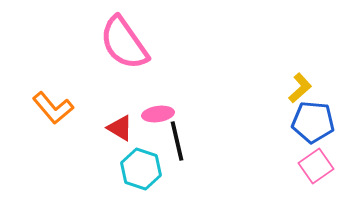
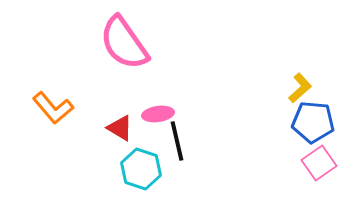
pink square: moved 3 px right, 3 px up
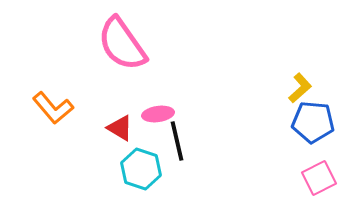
pink semicircle: moved 2 px left, 1 px down
pink square: moved 15 px down; rotated 8 degrees clockwise
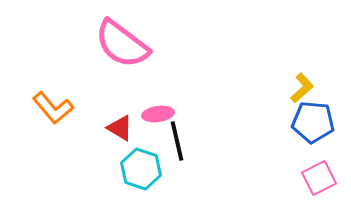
pink semicircle: rotated 18 degrees counterclockwise
yellow L-shape: moved 2 px right
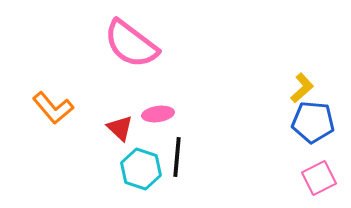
pink semicircle: moved 9 px right
red triangle: rotated 12 degrees clockwise
black line: moved 16 px down; rotated 18 degrees clockwise
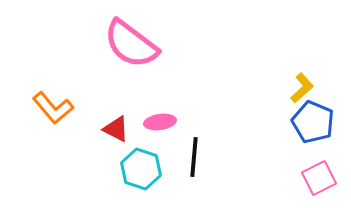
pink ellipse: moved 2 px right, 8 px down
blue pentagon: rotated 18 degrees clockwise
red triangle: moved 4 px left, 1 px down; rotated 16 degrees counterclockwise
black line: moved 17 px right
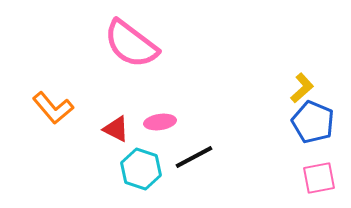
black line: rotated 57 degrees clockwise
pink square: rotated 16 degrees clockwise
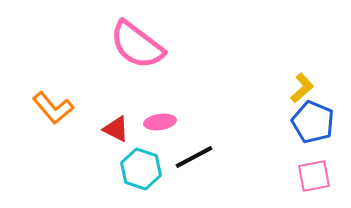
pink semicircle: moved 6 px right, 1 px down
pink square: moved 5 px left, 2 px up
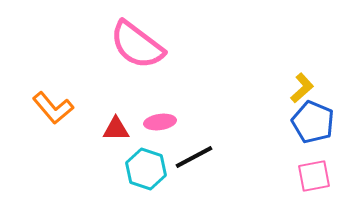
red triangle: rotated 28 degrees counterclockwise
cyan hexagon: moved 5 px right
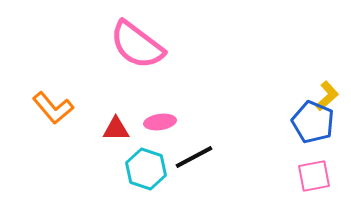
yellow L-shape: moved 25 px right, 8 px down
